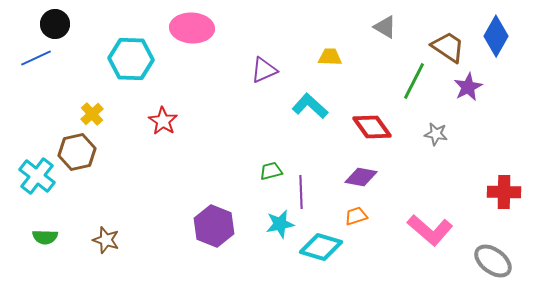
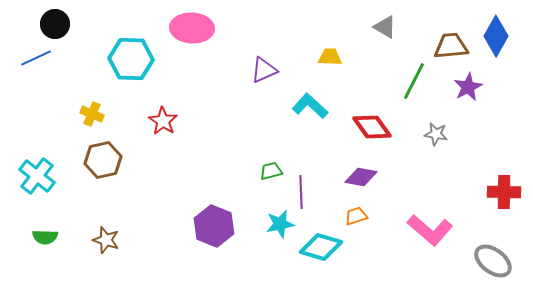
brown trapezoid: moved 3 px right, 1 px up; rotated 39 degrees counterclockwise
yellow cross: rotated 25 degrees counterclockwise
brown hexagon: moved 26 px right, 8 px down
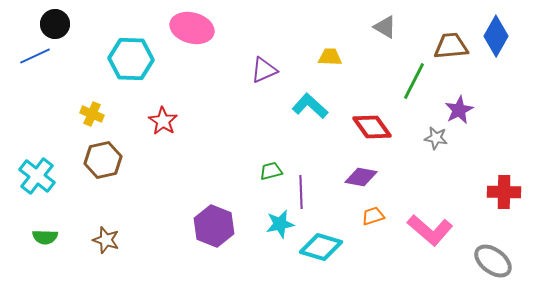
pink ellipse: rotated 12 degrees clockwise
blue line: moved 1 px left, 2 px up
purple star: moved 9 px left, 23 px down
gray star: moved 4 px down
orange trapezoid: moved 17 px right
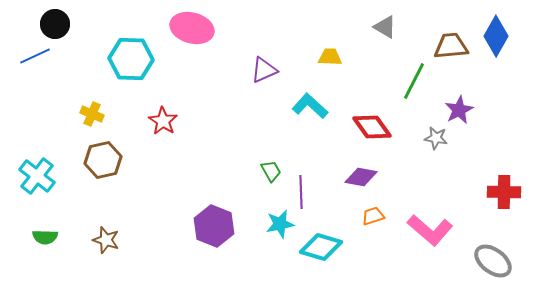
green trapezoid: rotated 75 degrees clockwise
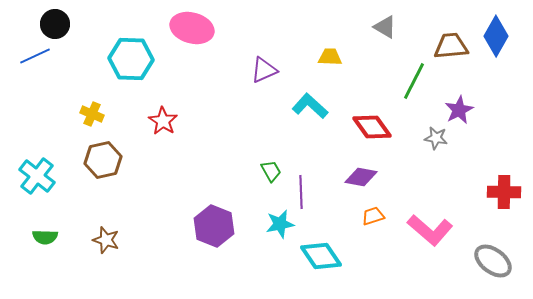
cyan diamond: moved 9 px down; rotated 39 degrees clockwise
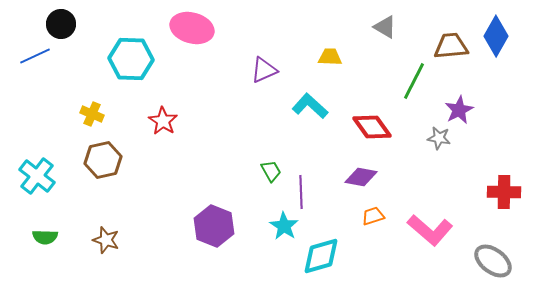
black circle: moved 6 px right
gray star: moved 3 px right
cyan star: moved 4 px right, 2 px down; rotated 28 degrees counterclockwise
cyan diamond: rotated 72 degrees counterclockwise
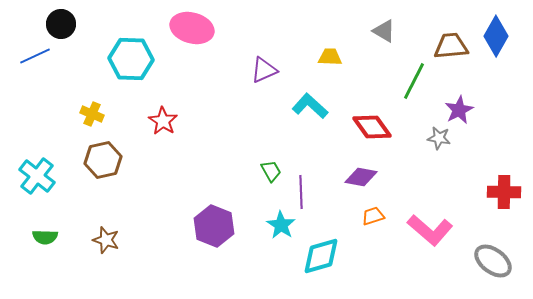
gray triangle: moved 1 px left, 4 px down
cyan star: moved 3 px left, 1 px up
